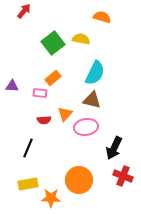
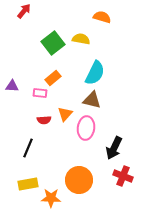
pink ellipse: moved 1 px down; rotated 75 degrees counterclockwise
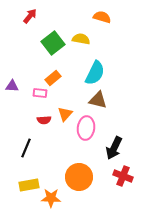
red arrow: moved 6 px right, 5 px down
brown triangle: moved 6 px right
black line: moved 2 px left
orange circle: moved 3 px up
yellow rectangle: moved 1 px right, 1 px down
